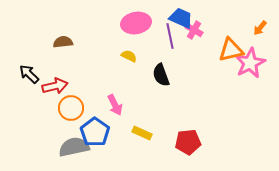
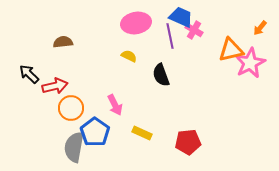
blue trapezoid: moved 1 px up
gray semicircle: rotated 68 degrees counterclockwise
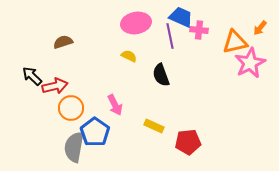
pink cross: moved 5 px right; rotated 24 degrees counterclockwise
brown semicircle: rotated 12 degrees counterclockwise
orange triangle: moved 4 px right, 8 px up
black arrow: moved 3 px right, 2 px down
yellow rectangle: moved 12 px right, 7 px up
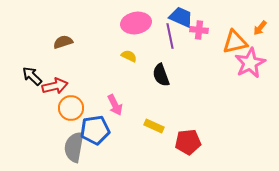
blue pentagon: moved 2 px up; rotated 28 degrees clockwise
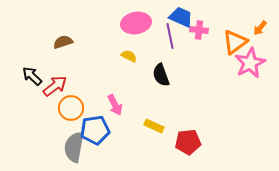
orange triangle: rotated 24 degrees counterclockwise
red arrow: rotated 25 degrees counterclockwise
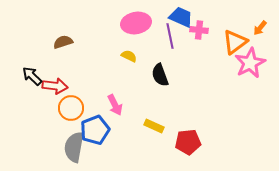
black semicircle: moved 1 px left
red arrow: rotated 45 degrees clockwise
blue pentagon: rotated 12 degrees counterclockwise
